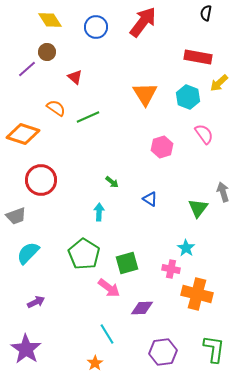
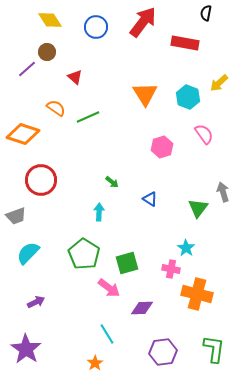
red rectangle: moved 13 px left, 14 px up
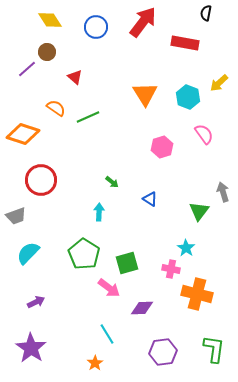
green triangle: moved 1 px right, 3 px down
purple star: moved 5 px right, 1 px up
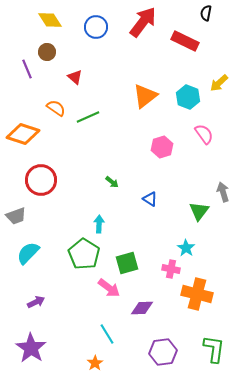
red rectangle: moved 2 px up; rotated 16 degrees clockwise
purple line: rotated 72 degrees counterclockwise
orange triangle: moved 2 px down; rotated 24 degrees clockwise
cyan arrow: moved 12 px down
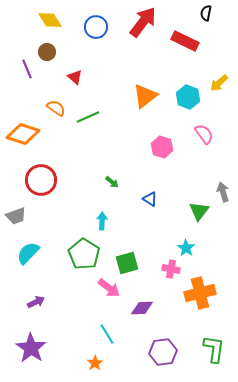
pink hexagon: rotated 25 degrees counterclockwise
cyan arrow: moved 3 px right, 3 px up
orange cross: moved 3 px right, 1 px up; rotated 28 degrees counterclockwise
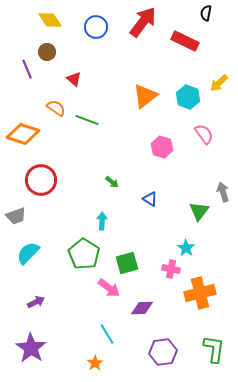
red triangle: moved 1 px left, 2 px down
green line: moved 1 px left, 3 px down; rotated 45 degrees clockwise
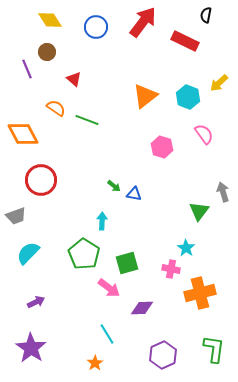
black semicircle: moved 2 px down
orange diamond: rotated 44 degrees clockwise
green arrow: moved 2 px right, 4 px down
blue triangle: moved 16 px left, 5 px up; rotated 21 degrees counterclockwise
purple hexagon: moved 3 px down; rotated 16 degrees counterclockwise
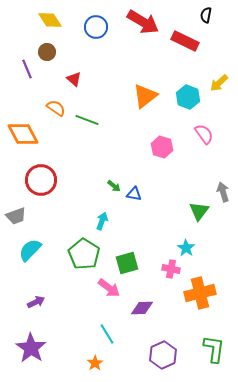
red arrow: rotated 84 degrees clockwise
cyan arrow: rotated 18 degrees clockwise
cyan semicircle: moved 2 px right, 3 px up
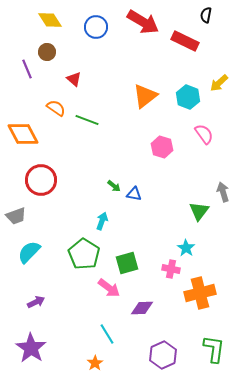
cyan semicircle: moved 1 px left, 2 px down
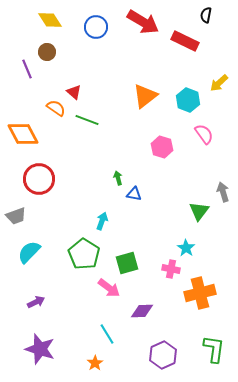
red triangle: moved 13 px down
cyan hexagon: moved 3 px down
red circle: moved 2 px left, 1 px up
green arrow: moved 4 px right, 8 px up; rotated 144 degrees counterclockwise
purple diamond: moved 3 px down
purple star: moved 9 px right, 1 px down; rotated 16 degrees counterclockwise
